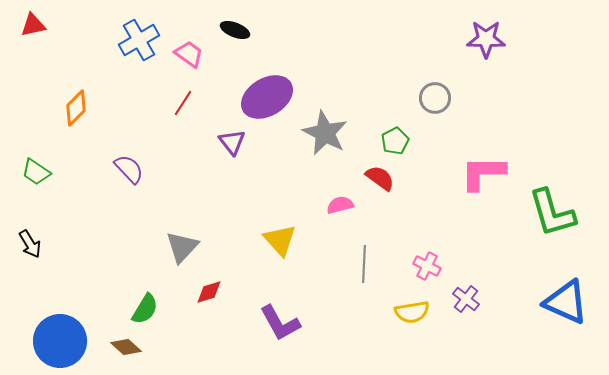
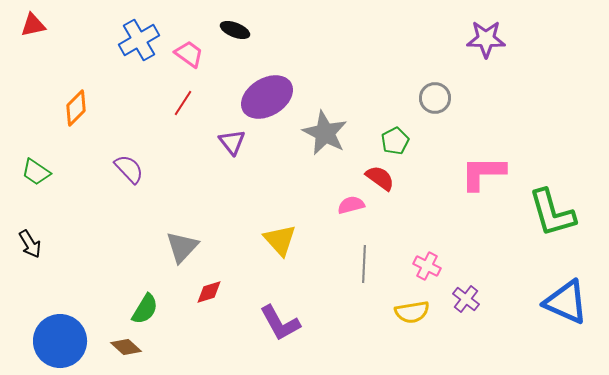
pink semicircle: moved 11 px right
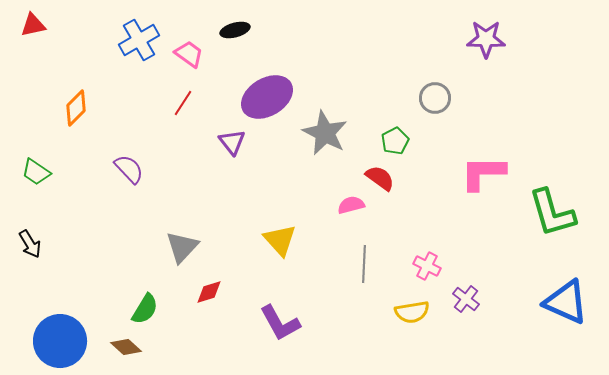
black ellipse: rotated 36 degrees counterclockwise
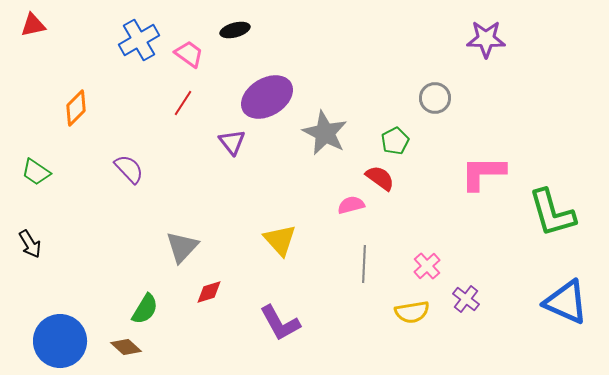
pink cross: rotated 20 degrees clockwise
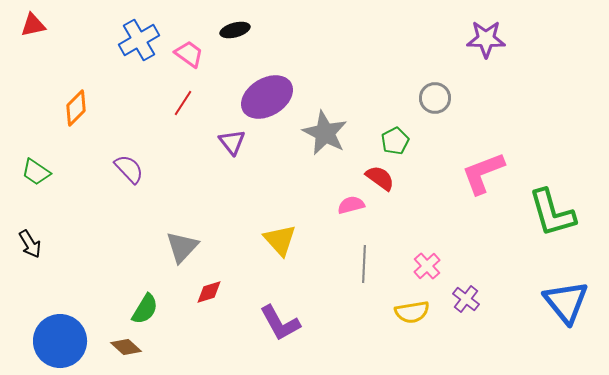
pink L-shape: rotated 21 degrees counterclockwise
blue triangle: rotated 27 degrees clockwise
